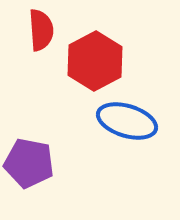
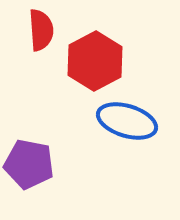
purple pentagon: moved 1 px down
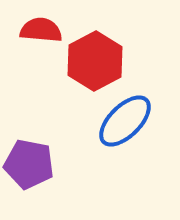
red semicircle: rotated 81 degrees counterclockwise
blue ellipse: moved 2 px left; rotated 62 degrees counterclockwise
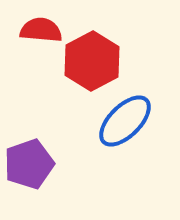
red hexagon: moved 3 px left
purple pentagon: rotated 30 degrees counterclockwise
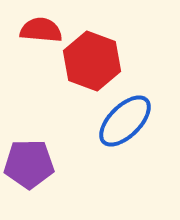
red hexagon: rotated 12 degrees counterclockwise
purple pentagon: rotated 18 degrees clockwise
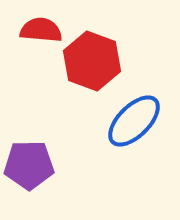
blue ellipse: moved 9 px right
purple pentagon: moved 1 px down
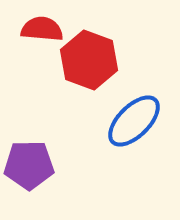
red semicircle: moved 1 px right, 1 px up
red hexagon: moved 3 px left, 1 px up
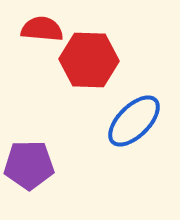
red hexagon: rotated 18 degrees counterclockwise
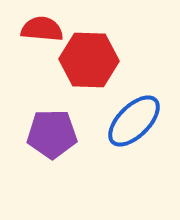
purple pentagon: moved 23 px right, 31 px up
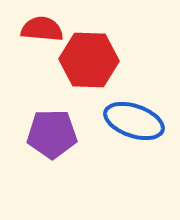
blue ellipse: rotated 64 degrees clockwise
